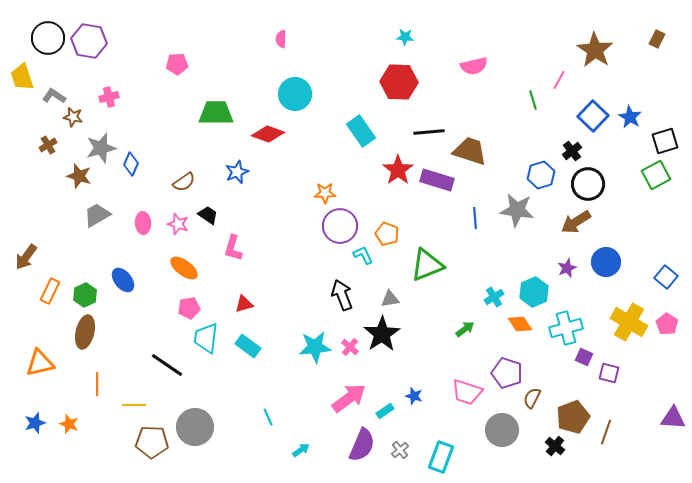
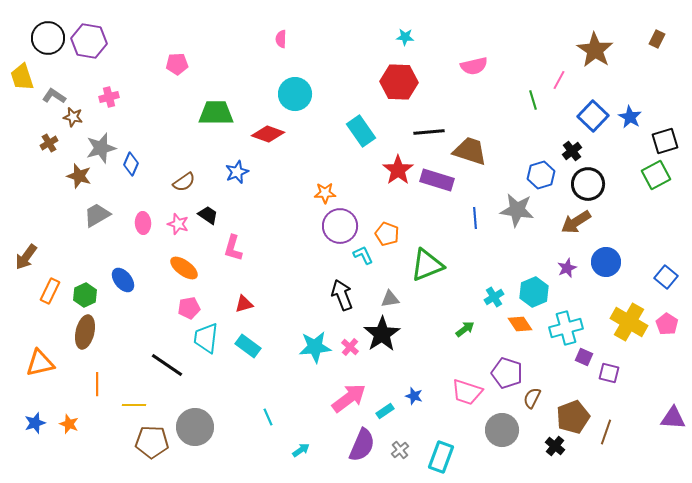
brown cross at (48, 145): moved 1 px right, 2 px up
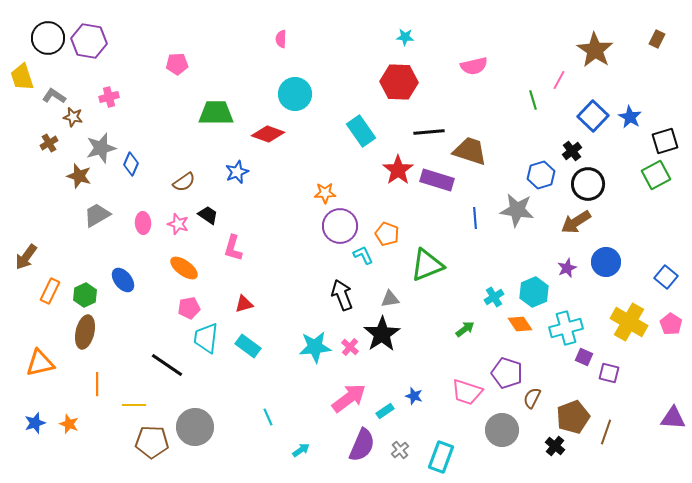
pink pentagon at (667, 324): moved 4 px right
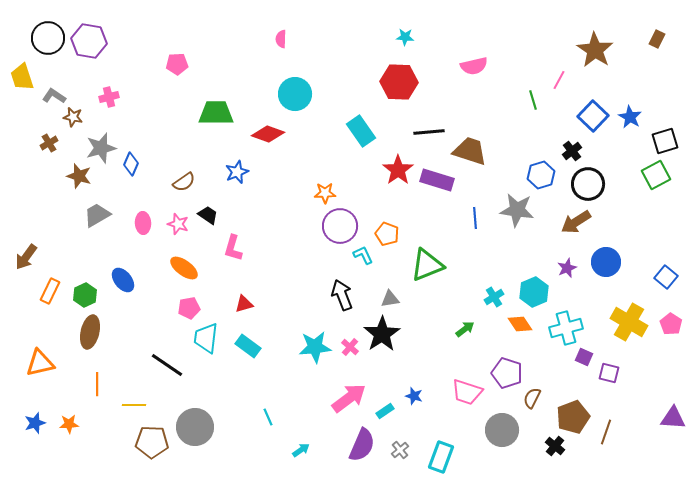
brown ellipse at (85, 332): moved 5 px right
orange star at (69, 424): rotated 24 degrees counterclockwise
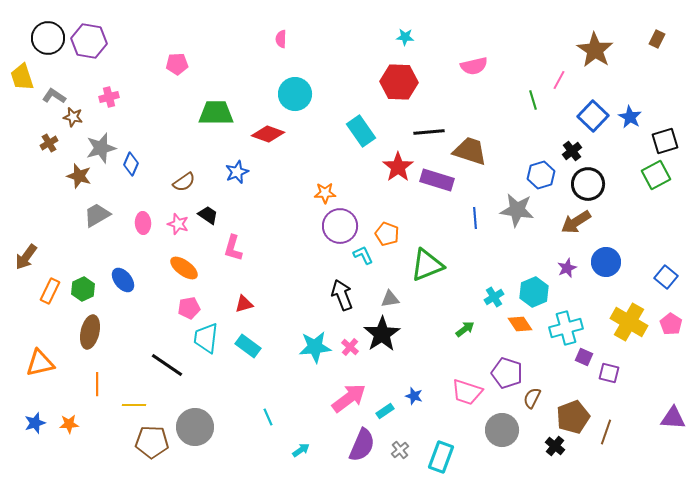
red star at (398, 170): moved 3 px up
green hexagon at (85, 295): moved 2 px left, 6 px up
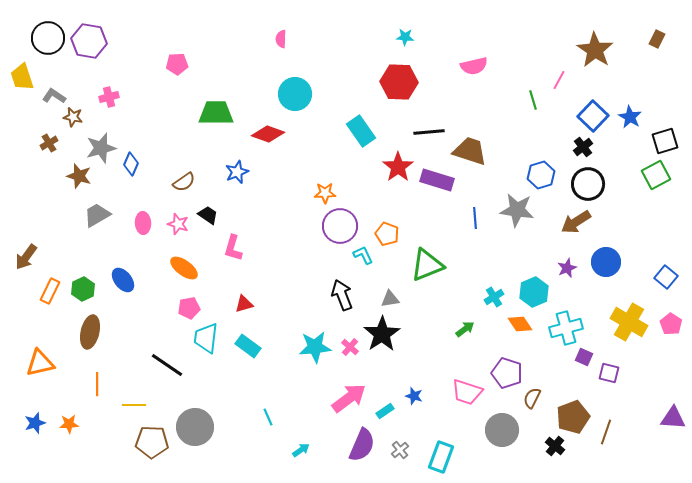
black cross at (572, 151): moved 11 px right, 4 px up
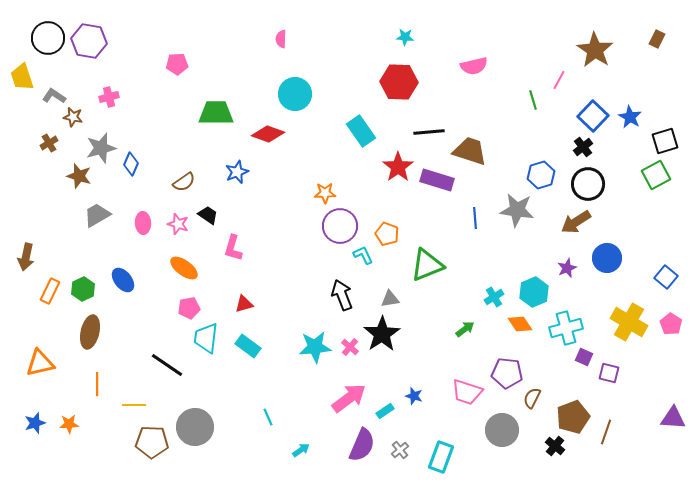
brown arrow at (26, 257): rotated 24 degrees counterclockwise
blue circle at (606, 262): moved 1 px right, 4 px up
purple pentagon at (507, 373): rotated 12 degrees counterclockwise
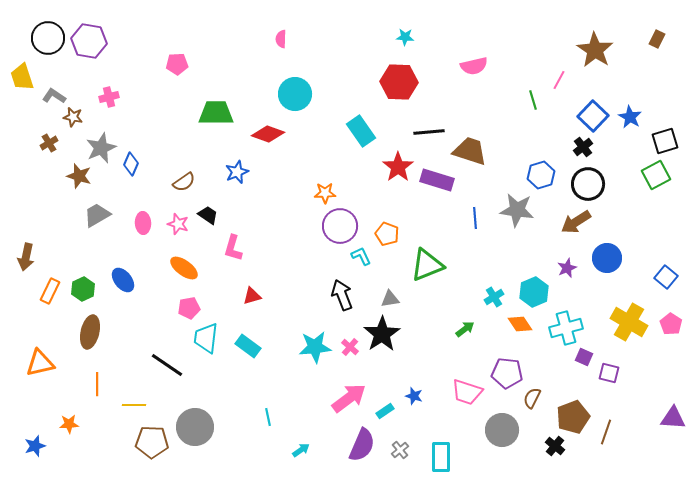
gray star at (101, 148): rotated 8 degrees counterclockwise
cyan L-shape at (363, 255): moved 2 px left, 1 px down
red triangle at (244, 304): moved 8 px right, 8 px up
cyan line at (268, 417): rotated 12 degrees clockwise
blue star at (35, 423): moved 23 px down
cyan rectangle at (441, 457): rotated 20 degrees counterclockwise
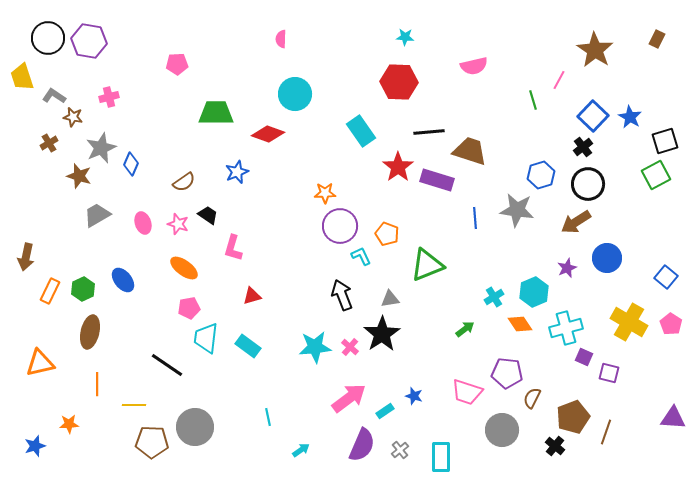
pink ellipse at (143, 223): rotated 15 degrees counterclockwise
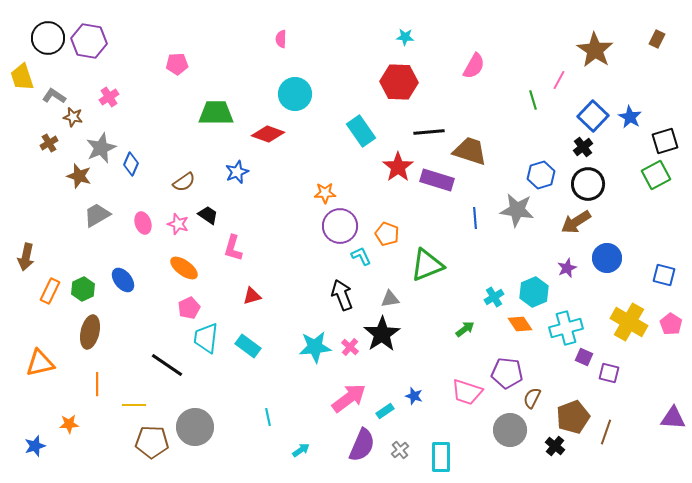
pink semicircle at (474, 66): rotated 48 degrees counterclockwise
pink cross at (109, 97): rotated 18 degrees counterclockwise
blue square at (666, 277): moved 2 px left, 2 px up; rotated 25 degrees counterclockwise
pink pentagon at (189, 308): rotated 15 degrees counterclockwise
gray circle at (502, 430): moved 8 px right
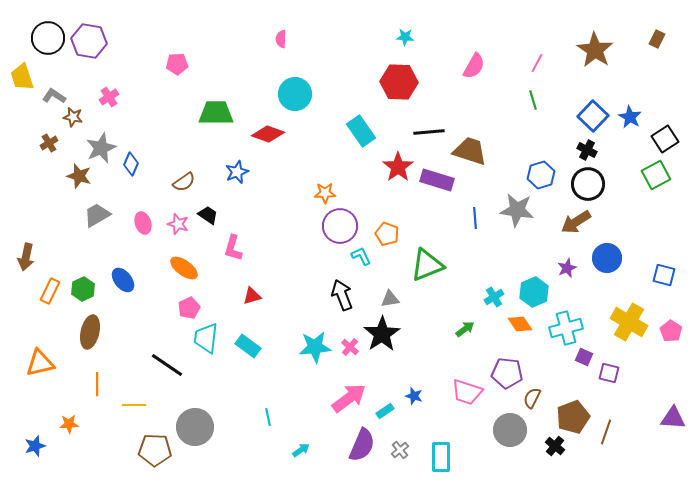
pink line at (559, 80): moved 22 px left, 17 px up
black square at (665, 141): moved 2 px up; rotated 16 degrees counterclockwise
black cross at (583, 147): moved 4 px right, 3 px down; rotated 24 degrees counterclockwise
pink pentagon at (671, 324): moved 7 px down
brown pentagon at (152, 442): moved 3 px right, 8 px down
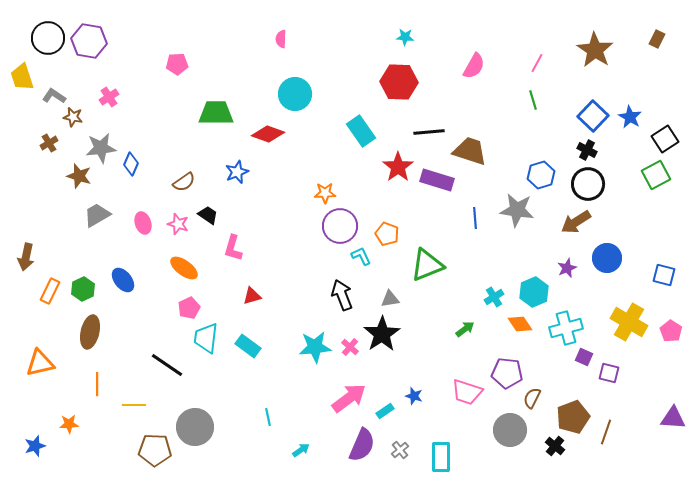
gray star at (101, 148): rotated 16 degrees clockwise
